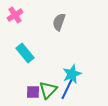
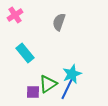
green triangle: moved 6 px up; rotated 12 degrees clockwise
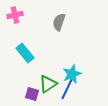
pink cross: rotated 21 degrees clockwise
purple square: moved 1 px left, 2 px down; rotated 16 degrees clockwise
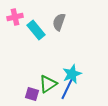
pink cross: moved 2 px down
cyan rectangle: moved 11 px right, 23 px up
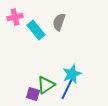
green triangle: moved 2 px left, 1 px down
purple square: moved 1 px right
